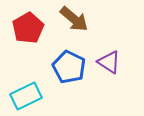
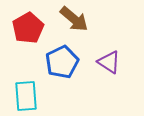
blue pentagon: moved 7 px left, 5 px up; rotated 20 degrees clockwise
cyan rectangle: rotated 68 degrees counterclockwise
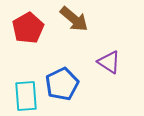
blue pentagon: moved 22 px down
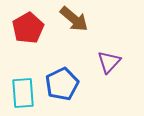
purple triangle: rotated 40 degrees clockwise
cyan rectangle: moved 3 px left, 3 px up
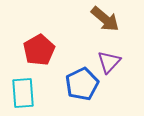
brown arrow: moved 31 px right
red pentagon: moved 11 px right, 22 px down
blue pentagon: moved 20 px right
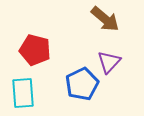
red pentagon: moved 4 px left; rotated 28 degrees counterclockwise
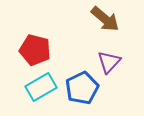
blue pentagon: moved 4 px down
cyan rectangle: moved 18 px right, 6 px up; rotated 64 degrees clockwise
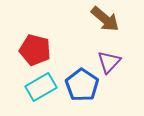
blue pentagon: moved 3 px up; rotated 12 degrees counterclockwise
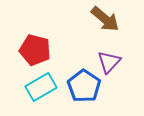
blue pentagon: moved 2 px right, 1 px down
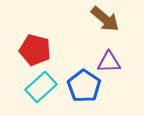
purple triangle: rotated 45 degrees clockwise
cyan rectangle: rotated 12 degrees counterclockwise
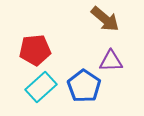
red pentagon: rotated 20 degrees counterclockwise
purple triangle: moved 2 px right, 1 px up
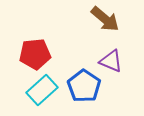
red pentagon: moved 4 px down
purple triangle: rotated 25 degrees clockwise
cyan rectangle: moved 1 px right, 3 px down
